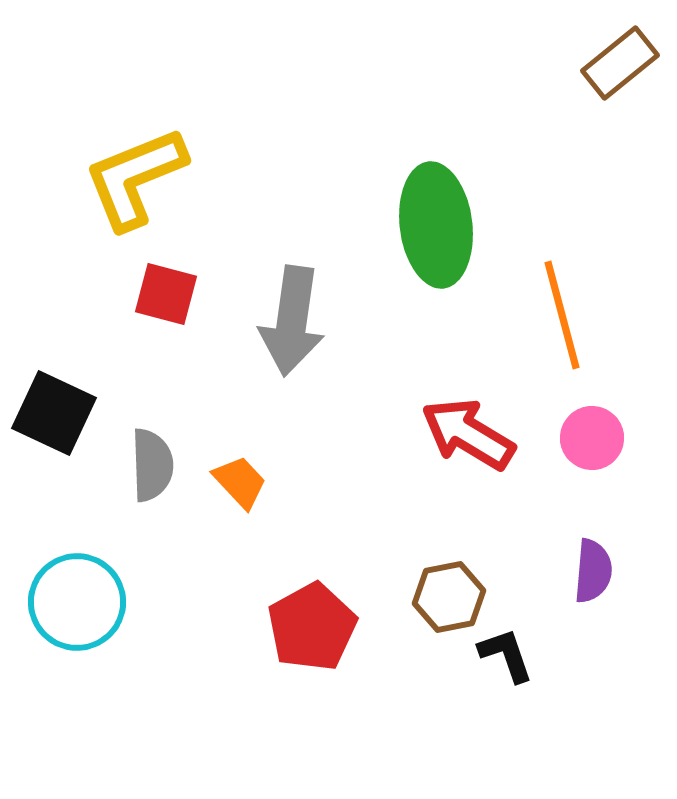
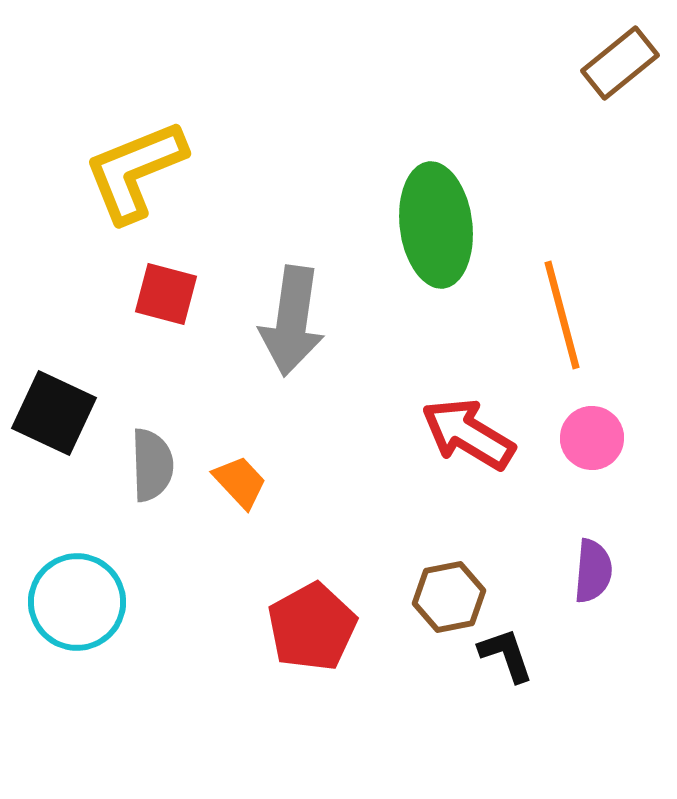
yellow L-shape: moved 7 px up
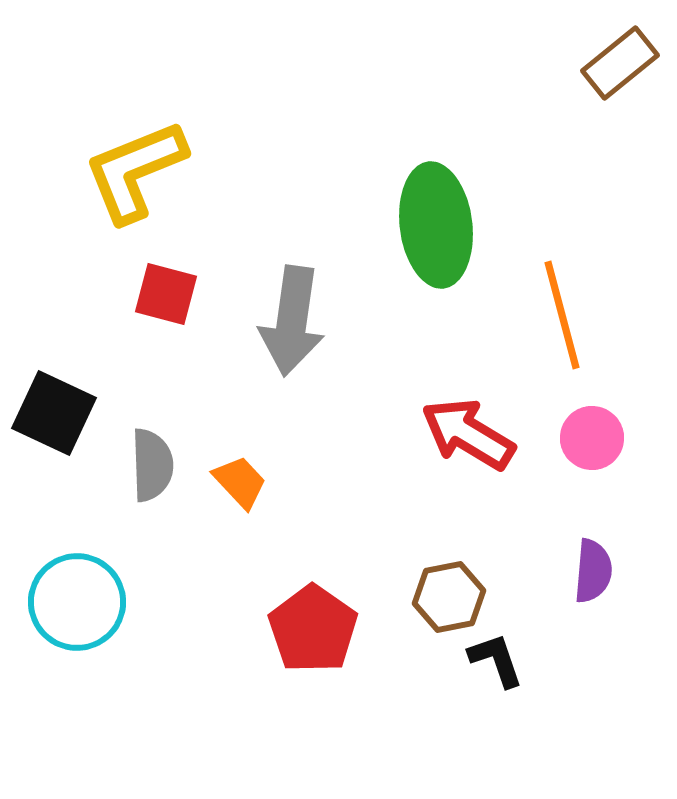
red pentagon: moved 1 px right, 2 px down; rotated 8 degrees counterclockwise
black L-shape: moved 10 px left, 5 px down
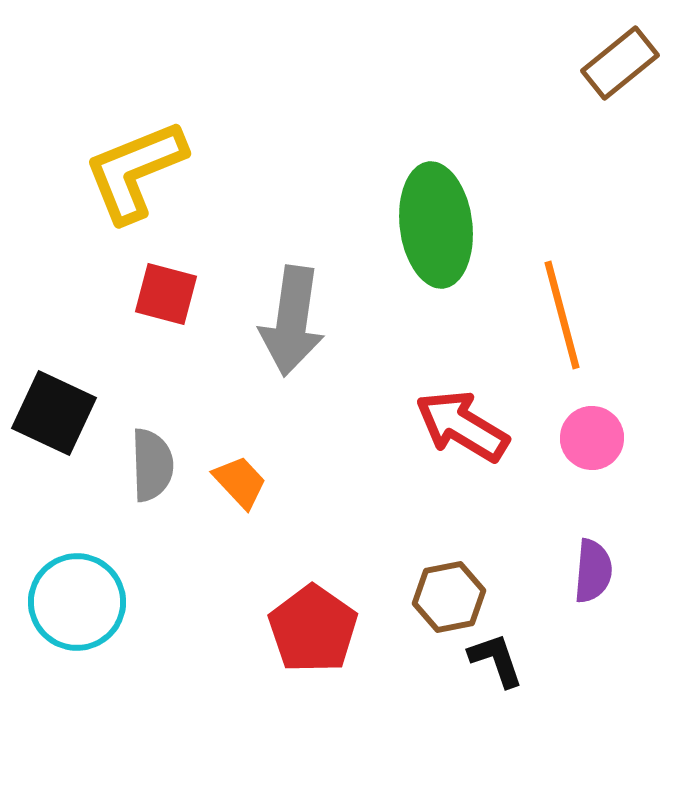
red arrow: moved 6 px left, 8 px up
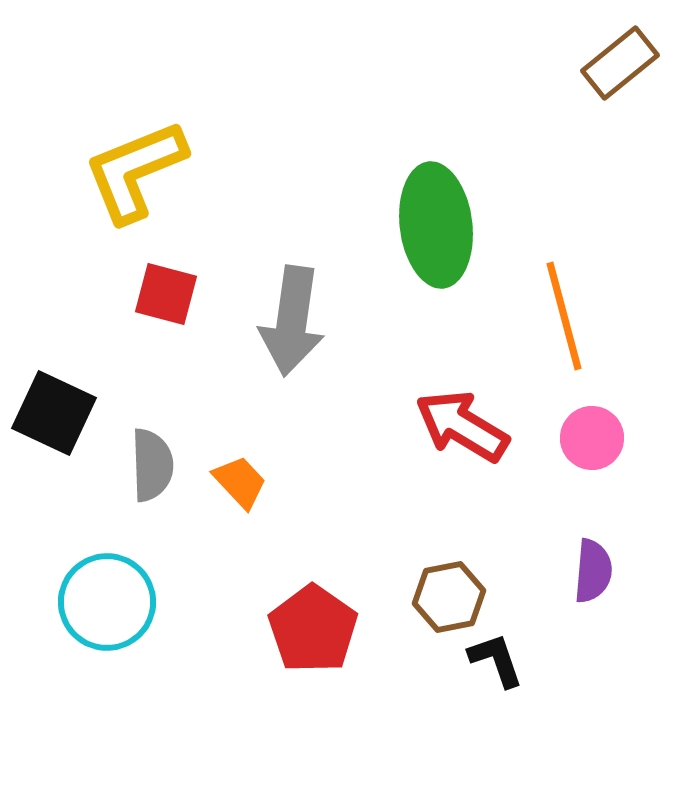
orange line: moved 2 px right, 1 px down
cyan circle: moved 30 px right
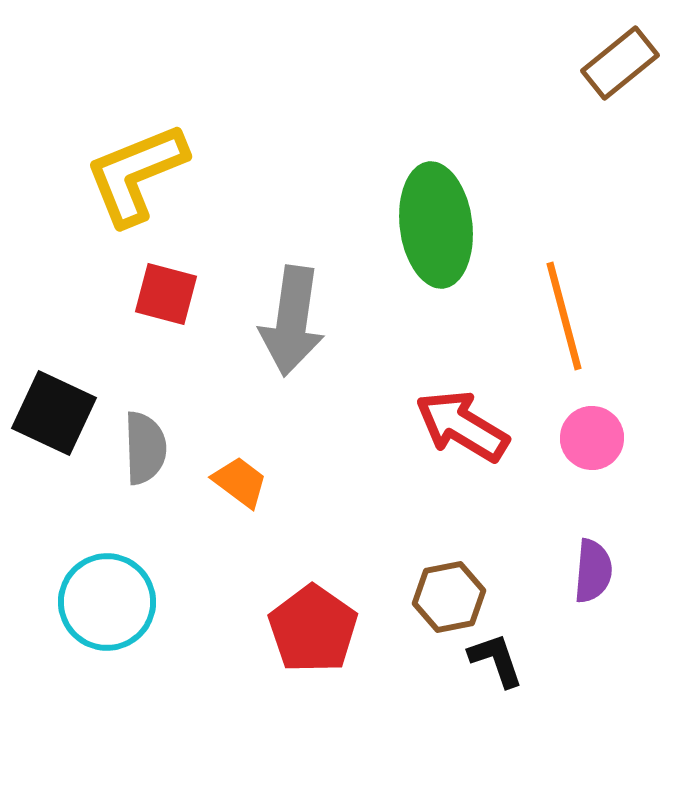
yellow L-shape: moved 1 px right, 3 px down
gray semicircle: moved 7 px left, 17 px up
orange trapezoid: rotated 10 degrees counterclockwise
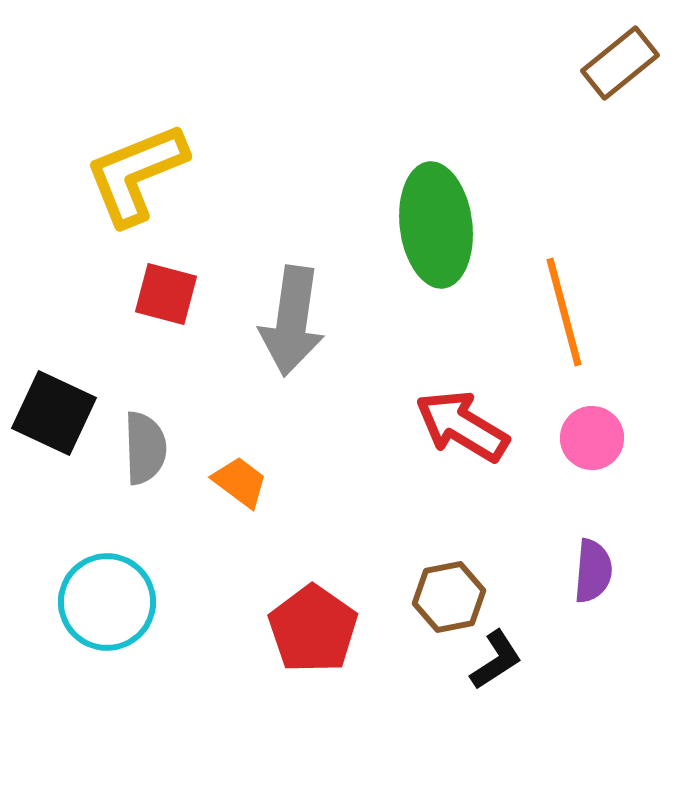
orange line: moved 4 px up
black L-shape: rotated 76 degrees clockwise
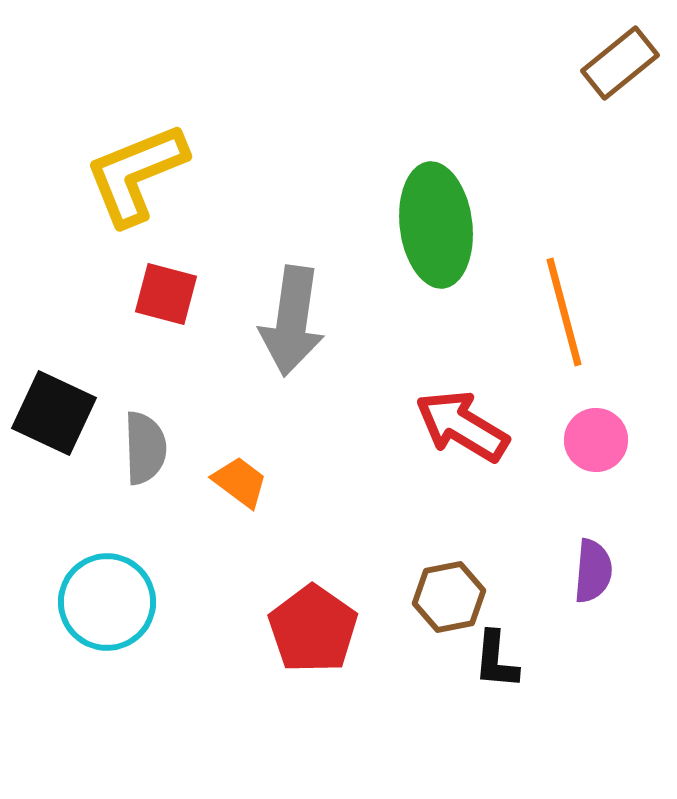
pink circle: moved 4 px right, 2 px down
black L-shape: rotated 128 degrees clockwise
